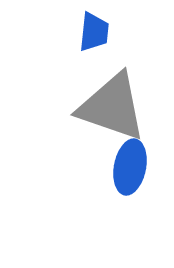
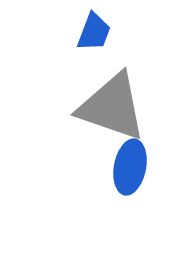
blue trapezoid: rotated 15 degrees clockwise
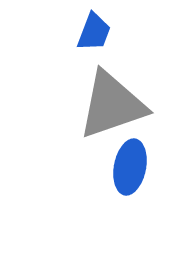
gray triangle: moved 2 px up; rotated 38 degrees counterclockwise
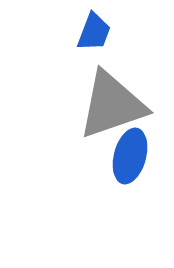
blue ellipse: moved 11 px up; rotated 4 degrees clockwise
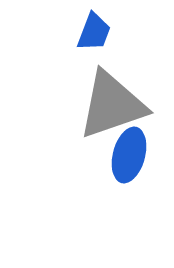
blue ellipse: moved 1 px left, 1 px up
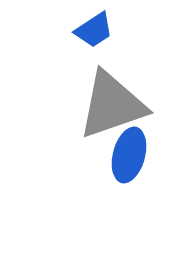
blue trapezoid: moved 2 px up; rotated 36 degrees clockwise
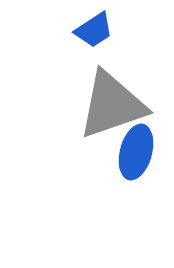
blue ellipse: moved 7 px right, 3 px up
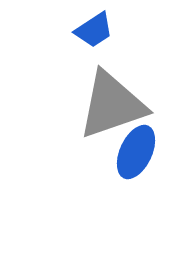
blue ellipse: rotated 10 degrees clockwise
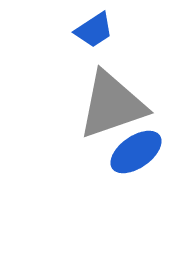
blue ellipse: rotated 30 degrees clockwise
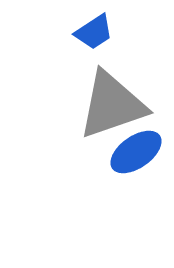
blue trapezoid: moved 2 px down
